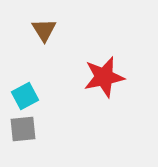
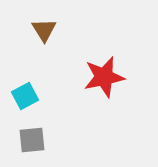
gray square: moved 9 px right, 11 px down
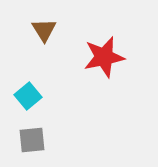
red star: moved 20 px up
cyan square: moved 3 px right; rotated 12 degrees counterclockwise
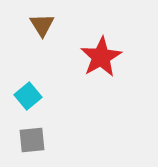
brown triangle: moved 2 px left, 5 px up
red star: moved 3 px left; rotated 18 degrees counterclockwise
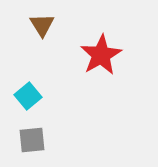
red star: moved 2 px up
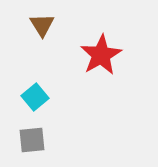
cyan square: moved 7 px right, 1 px down
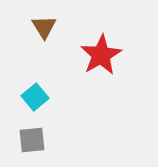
brown triangle: moved 2 px right, 2 px down
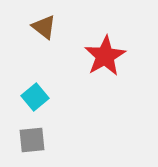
brown triangle: rotated 20 degrees counterclockwise
red star: moved 4 px right, 1 px down
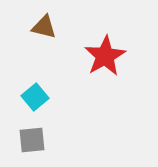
brown triangle: rotated 24 degrees counterclockwise
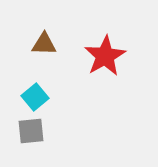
brown triangle: moved 17 px down; rotated 12 degrees counterclockwise
gray square: moved 1 px left, 9 px up
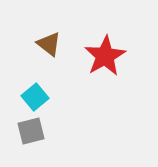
brown triangle: moved 5 px right; rotated 36 degrees clockwise
gray square: rotated 8 degrees counterclockwise
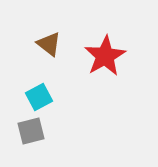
cyan square: moved 4 px right; rotated 12 degrees clockwise
